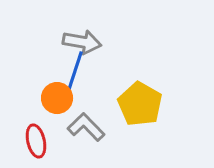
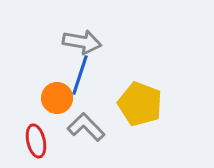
blue line: moved 5 px right, 4 px down
yellow pentagon: rotated 9 degrees counterclockwise
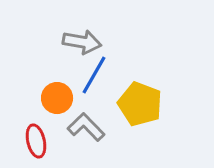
blue line: moved 14 px right; rotated 12 degrees clockwise
